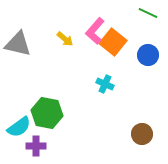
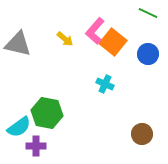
blue circle: moved 1 px up
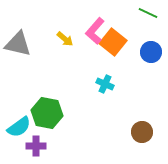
blue circle: moved 3 px right, 2 px up
brown circle: moved 2 px up
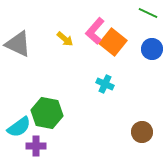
gray triangle: rotated 12 degrees clockwise
blue circle: moved 1 px right, 3 px up
